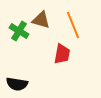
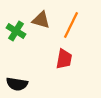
orange line: moved 2 px left; rotated 48 degrees clockwise
green cross: moved 3 px left
red trapezoid: moved 2 px right, 5 px down
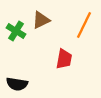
brown triangle: rotated 42 degrees counterclockwise
orange line: moved 13 px right
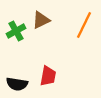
green cross: rotated 30 degrees clockwise
red trapezoid: moved 16 px left, 17 px down
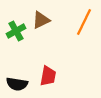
orange line: moved 3 px up
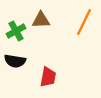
brown triangle: rotated 24 degrees clockwise
red trapezoid: moved 1 px down
black semicircle: moved 2 px left, 23 px up
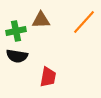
orange line: rotated 16 degrees clockwise
green cross: rotated 18 degrees clockwise
black semicircle: moved 2 px right, 5 px up
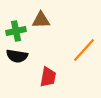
orange line: moved 28 px down
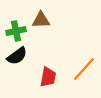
orange line: moved 19 px down
black semicircle: rotated 45 degrees counterclockwise
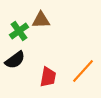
green cross: moved 3 px right; rotated 24 degrees counterclockwise
black semicircle: moved 2 px left, 4 px down
orange line: moved 1 px left, 2 px down
